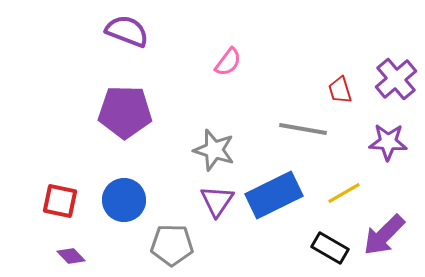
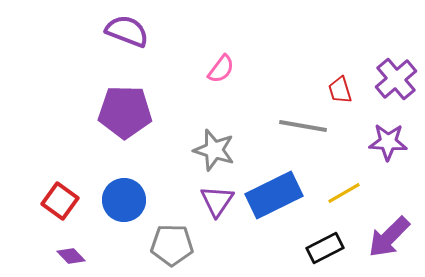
pink semicircle: moved 7 px left, 7 px down
gray line: moved 3 px up
red square: rotated 24 degrees clockwise
purple arrow: moved 5 px right, 2 px down
black rectangle: moved 5 px left; rotated 57 degrees counterclockwise
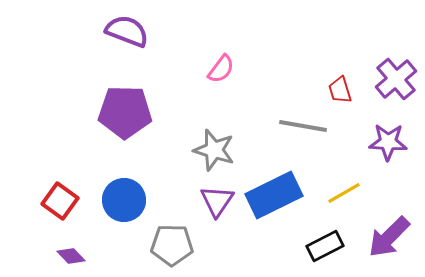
black rectangle: moved 2 px up
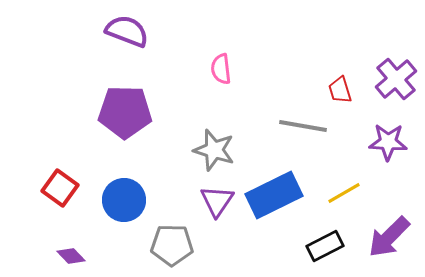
pink semicircle: rotated 136 degrees clockwise
red square: moved 13 px up
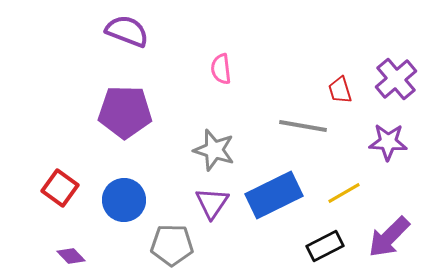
purple triangle: moved 5 px left, 2 px down
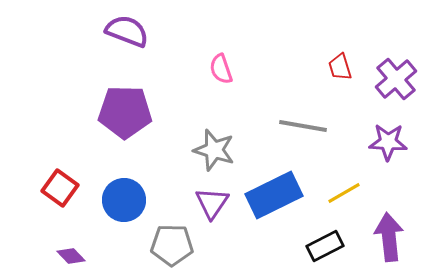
pink semicircle: rotated 12 degrees counterclockwise
red trapezoid: moved 23 px up
purple arrow: rotated 129 degrees clockwise
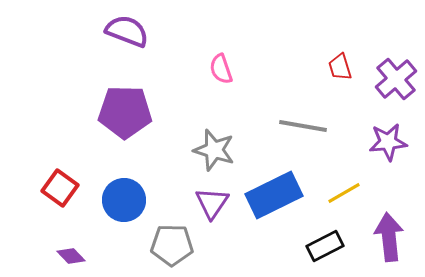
purple star: rotated 9 degrees counterclockwise
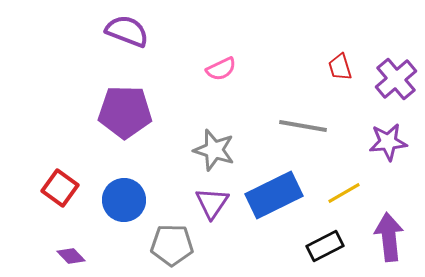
pink semicircle: rotated 96 degrees counterclockwise
